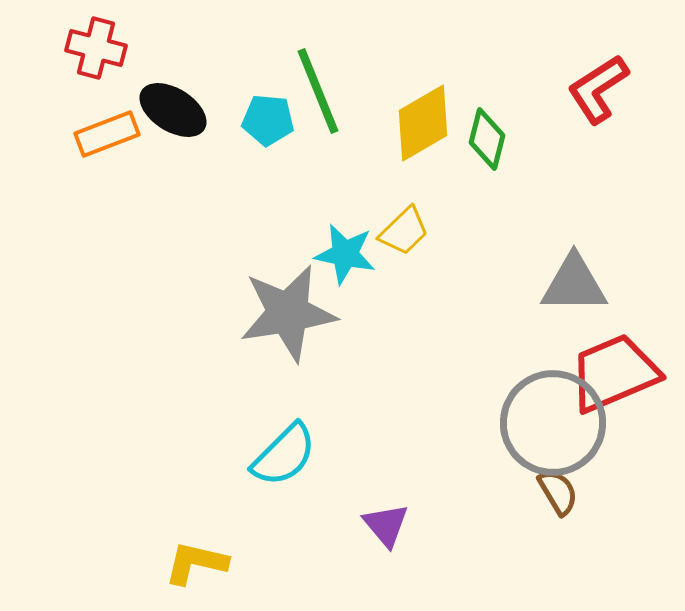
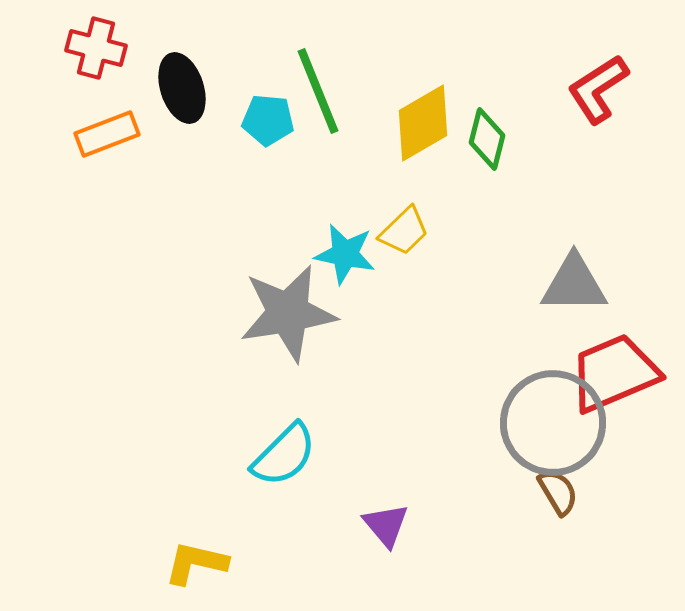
black ellipse: moved 9 px right, 22 px up; rotated 40 degrees clockwise
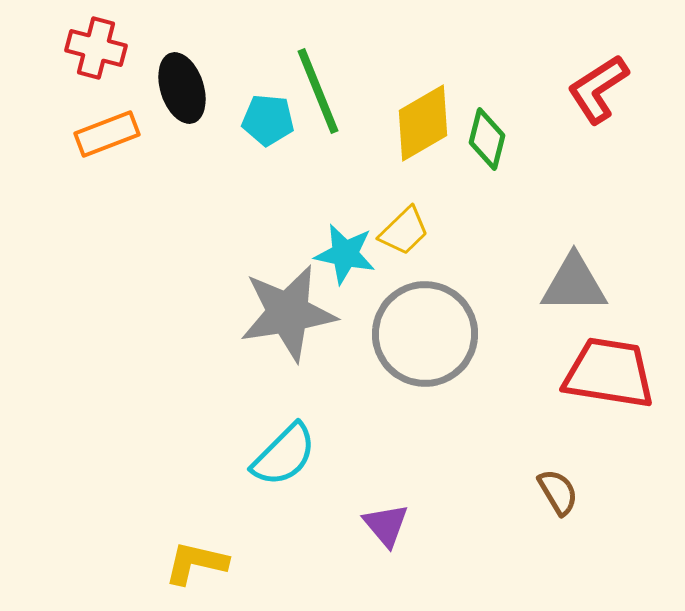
red trapezoid: moved 5 px left; rotated 32 degrees clockwise
gray circle: moved 128 px left, 89 px up
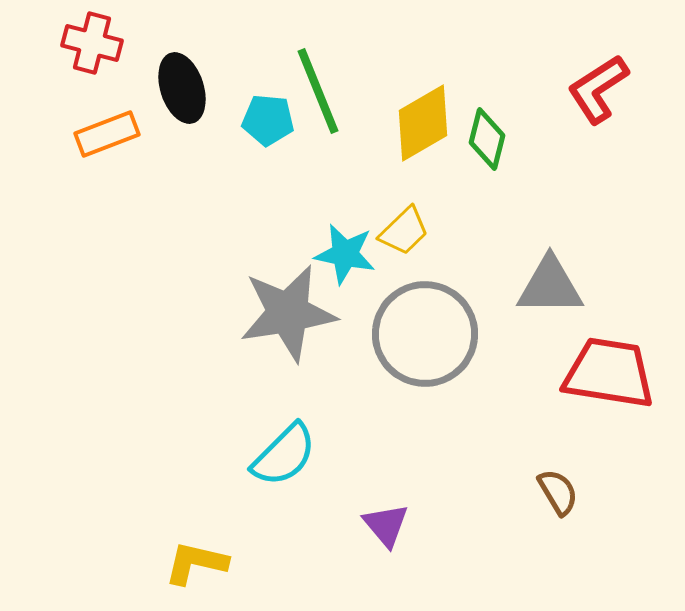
red cross: moved 4 px left, 5 px up
gray triangle: moved 24 px left, 2 px down
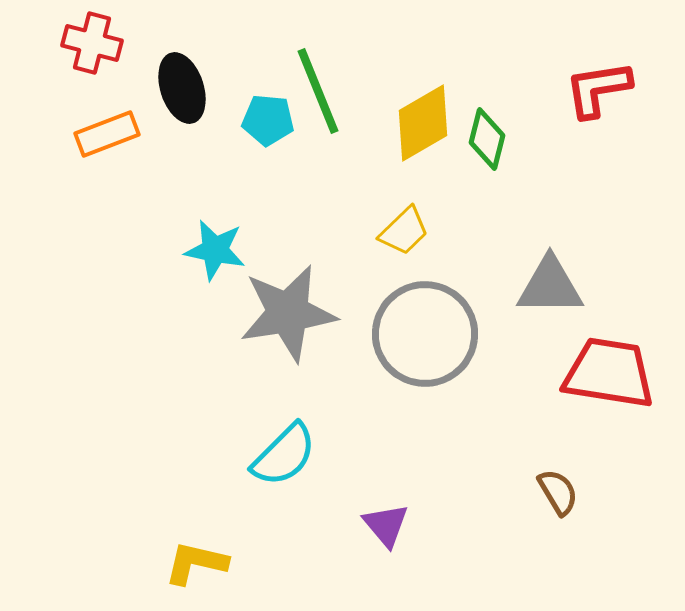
red L-shape: rotated 24 degrees clockwise
cyan star: moved 130 px left, 4 px up
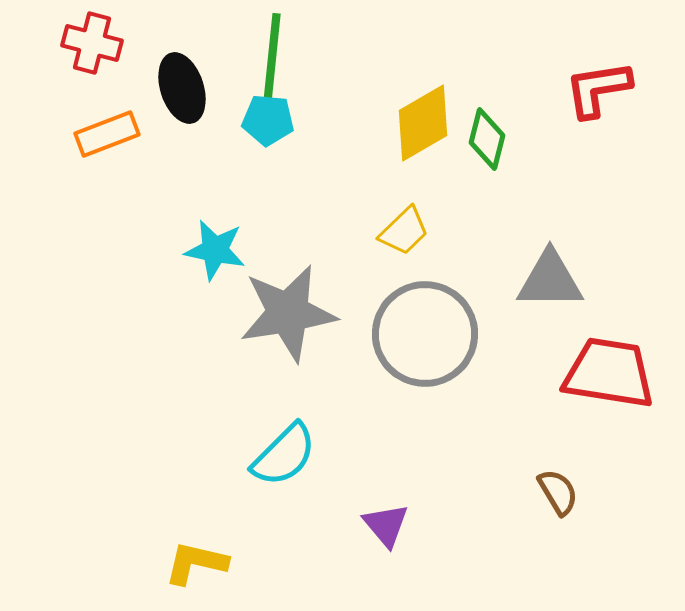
green line: moved 46 px left, 33 px up; rotated 28 degrees clockwise
gray triangle: moved 6 px up
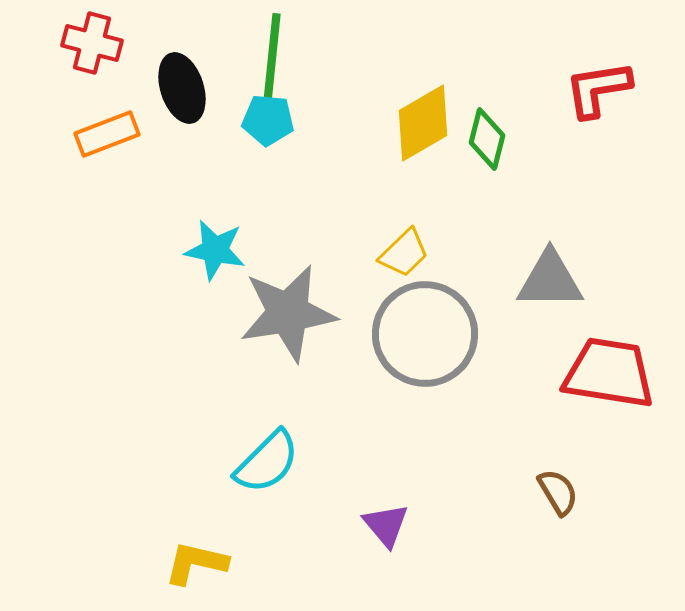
yellow trapezoid: moved 22 px down
cyan semicircle: moved 17 px left, 7 px down
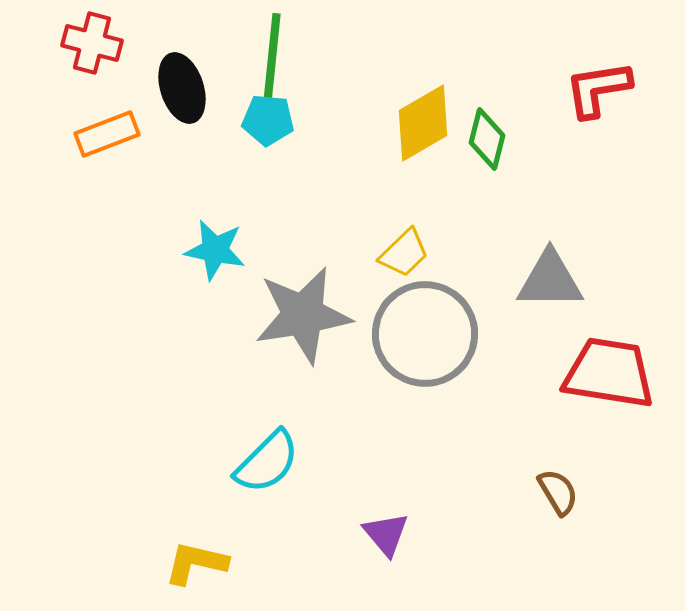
gray star: moved 15 px right, 2 px down
purple triangle: moved 9 px down
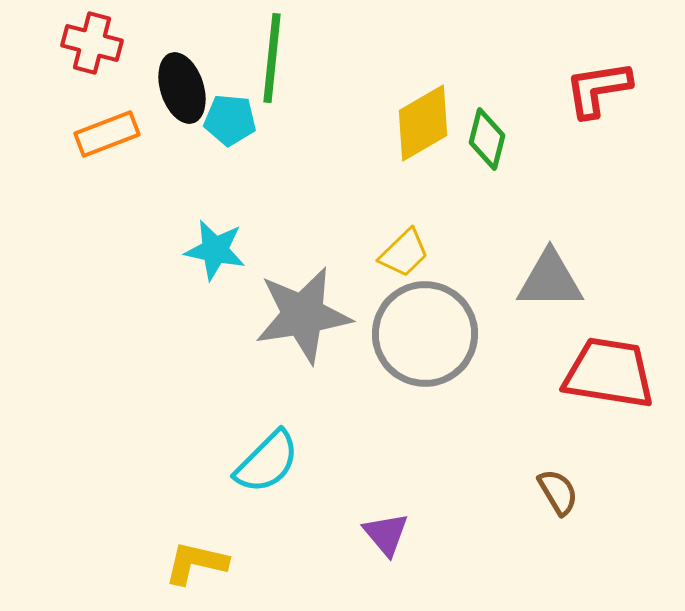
cyan pentagon: moved 38 px left
